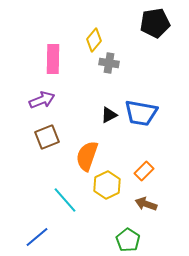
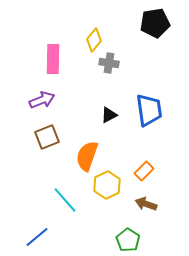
blue trapezoid: moved 8 px right, 3 px up; rotated 108 degrees counterclockwise
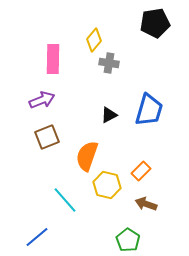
blue trapezoid: rotated 24 degrees clockwise
orange rectangle: moved 3 px left
yellow hexagon: rotated 20 degrees counterclockwise
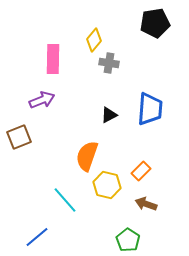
blue trapezoid: moved 1 px right, 1 px up; rotated 12 degrees counterclockwise
brown square: moved 28 px left
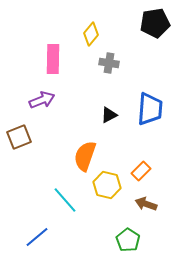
yellow diamond: moved 3 px left, 6 px up
orange semicircle: moved 2 px left
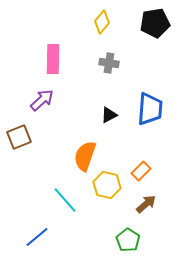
yellow diamond: moved 11 px right, 12 px up
purple arrow: rotated 20 degrees counterclockwise
brown arrow: rotated 120 degrees clockwise
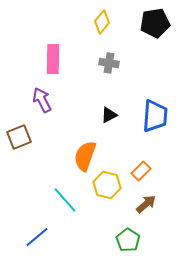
purple arrow: rotated 75 degrees counterclockwise
blue trapezoid: moved 5 px right, 7 px down
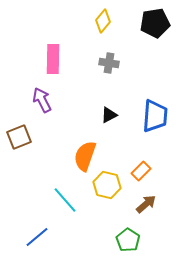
yellow diamond: moved 1 px right, 1 px up
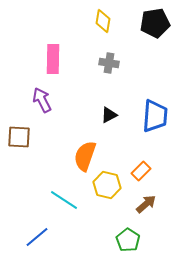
yellow diamond: rotated 30 degrees counterclockwise
brown square: rotated 25 degrees clockwise
cyan line: moved 1 px left; rotated 16 degrees counterclockwise
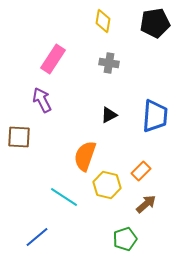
pink rectangle: rotated 32 degrees clockwise
cyan line: moved 3 px up
green pentagon: moved 3 px left, 1 px up; rotated 20 degrees clockwise
